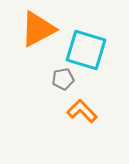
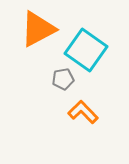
cyan square: rotated 18 degrees clockwise
orange L-shape: moved 1 px right, 1 px down
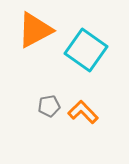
orange triangle: moved 3 px left, 1 px down
gray pentagon: moved 14 px left, 27 px down
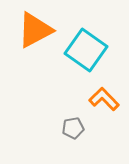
gray pentagon: moved 24 px right, 22 px down
orange L-shape: moved 21 px right, 13 px up
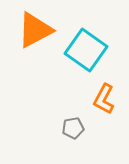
orange L-shape: rotated 108 degrees counterclockwise
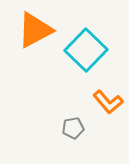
cyan square: rotated 9 degrees clockwise
orange L-shape: moved 4 px right, 3 px down; rotated 68 degrees counterclockwise
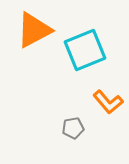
orange triangle: moved 1 px left
cyan square: moved 1 px left; rotated 24 degrees clockwise
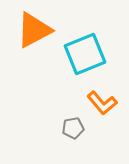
cyan square: moved 4 px down
orange L-shape: moved 6 px left, 1 px down
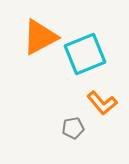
orange triangle: moved 6 px right, 7 px down
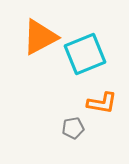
orange L-shape: rotated 40 degrees counterclockwise
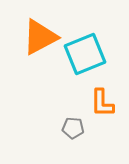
orange L-shape: rotated 80 degrees clockwise
gray pentagon: rotated 15 degrees clockwise
